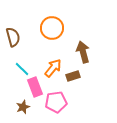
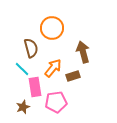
brown semicircle: moved 18 px right, 11 px down
pink rectangle: rotated 12 degrees clockwise
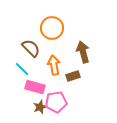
brown semicircle: rotated 30 degrees counterclockwise
orange arrow: moved 1 px right, 3 px up; rotated 48 degrees counterclockwise
pink rectangle: rotated 66 degrees counterclockwise
brown star: moved 17 px right
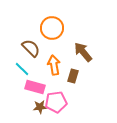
brown arrow: rotated 25 degrees counterclockwise
brown rectangle: rotated 56 degrees counterclockwise
brown star: rotated 16 degrees clockwise
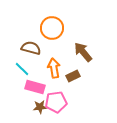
brown semicircle: rotated 30 degrees counterclockwise
orange arrow: moved 3 px down
brown rectangle: rotated 48 degrees clockwise
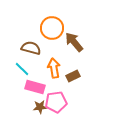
brown arrow: moved 9 px left, 10 px up
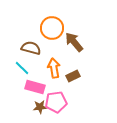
cyan line: moved 1 px up
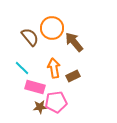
brown semicircle: moved 1 px left, 11 px up; rotated 36 degrees clockwise
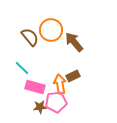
orange circle: moved 1 px left, 2 px down
orange arrow: moved 6 px right, 16 px down
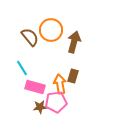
brown arrow: rotated 55 degrees clockwise
cyan line: rotated 14 degrees clockwise
brown rectangle: rotated 48 degrees counterclockwise
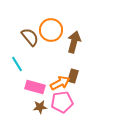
cyan line: moved 5 px left, 4 px up
orange arrow: moved 1 px up; rotated 72 degrees clockwise
pink pentagon: moved 6 px right
